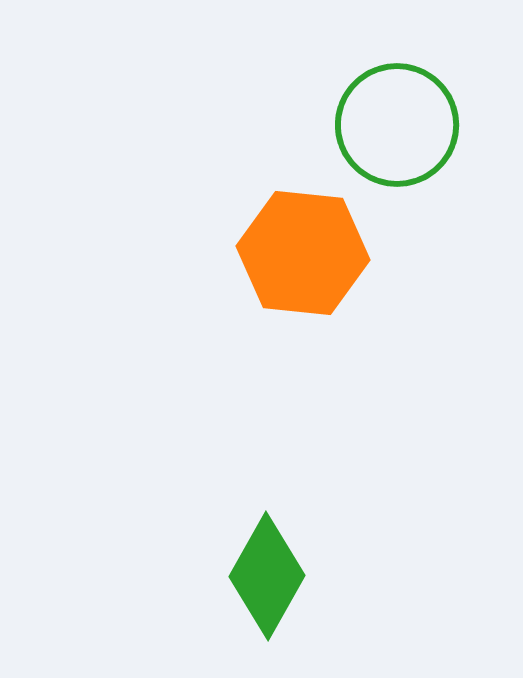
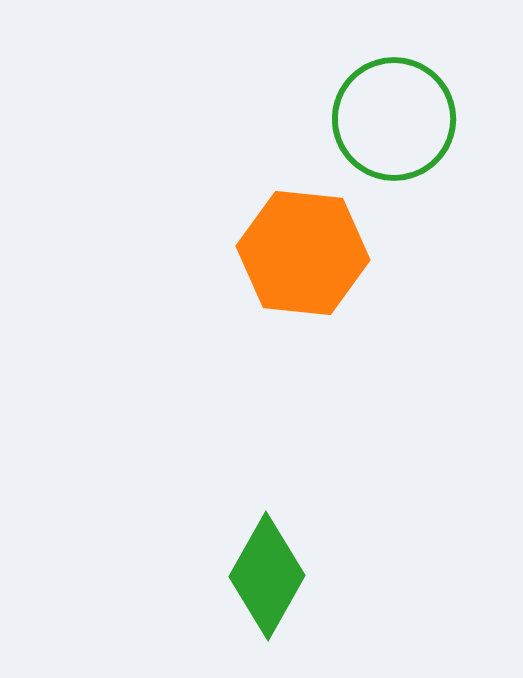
green circle: moved 3 px left, 6 px up
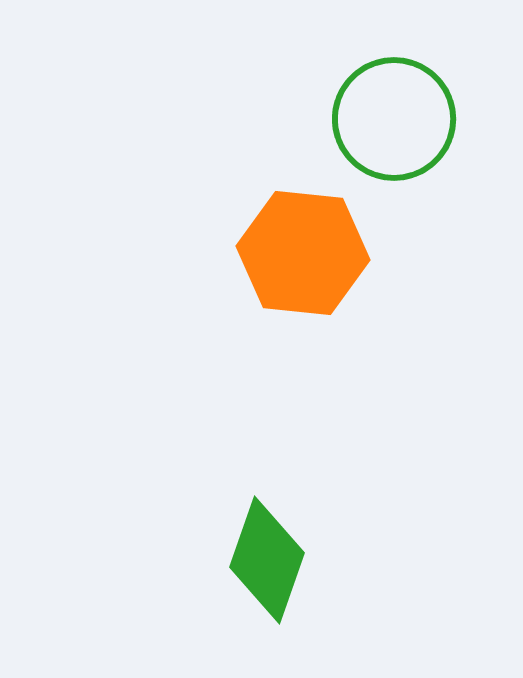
green diamond: moved 16 px up; rotated 10 degrees counterclockwise
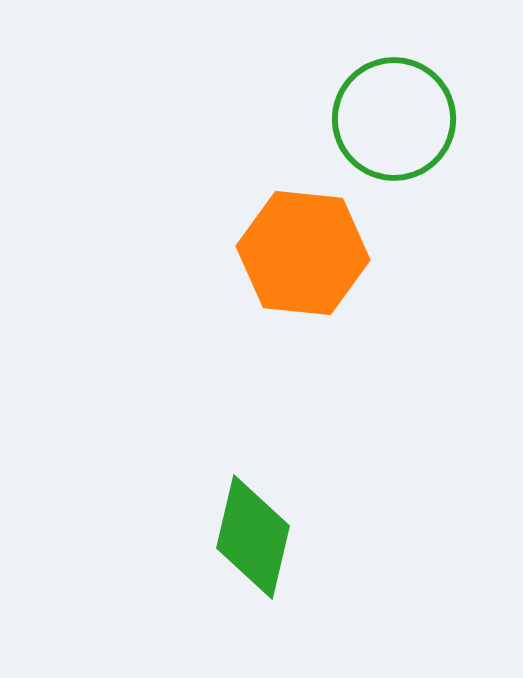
green diamond: moved 14 px left, 23 px up; rotated 6 degrees counterclockwise
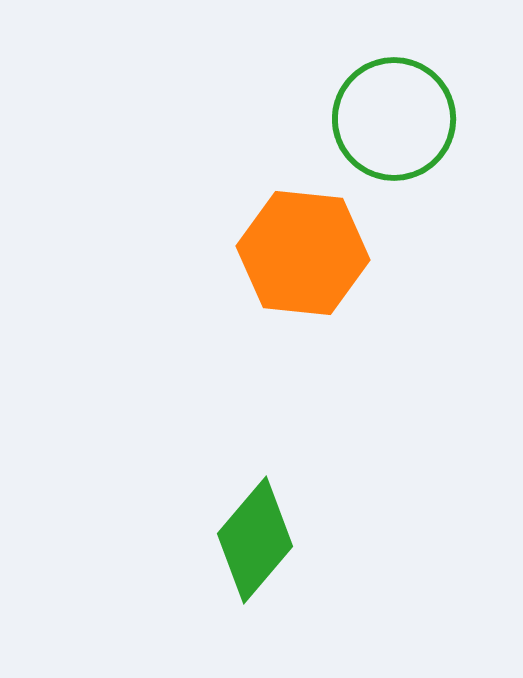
green diamond: moved 2 px right, 3 px down; rotated 27 degrees clockwise
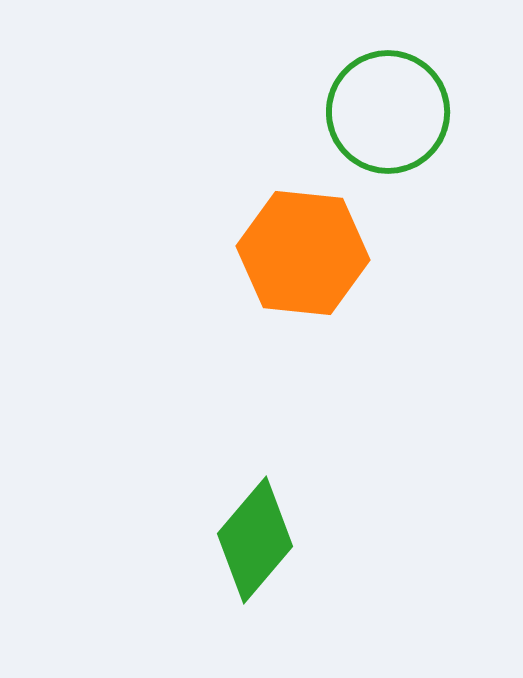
green circle: moved 6 px left, 7 px up
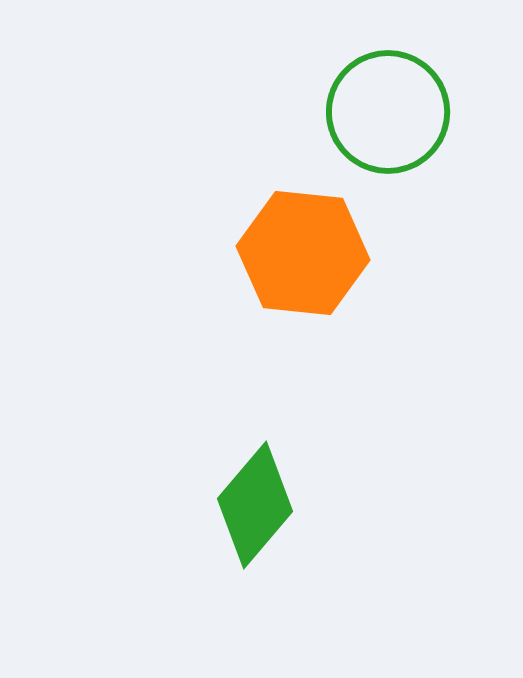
green diamond: moved 35 px up
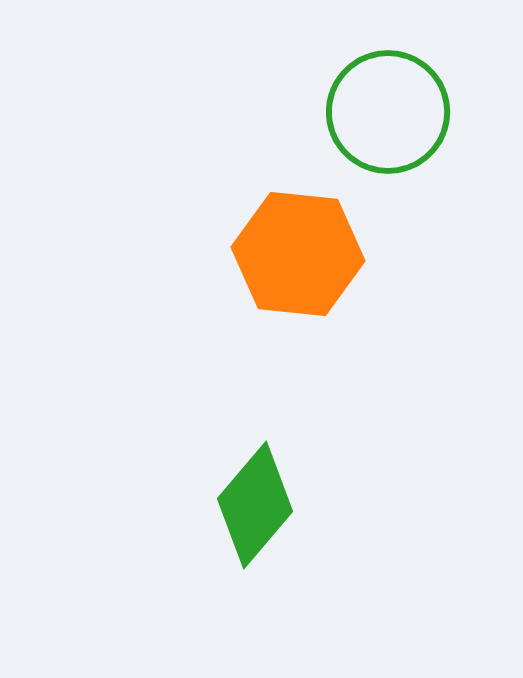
orange hexagon: moved 5 px left, 1 px down
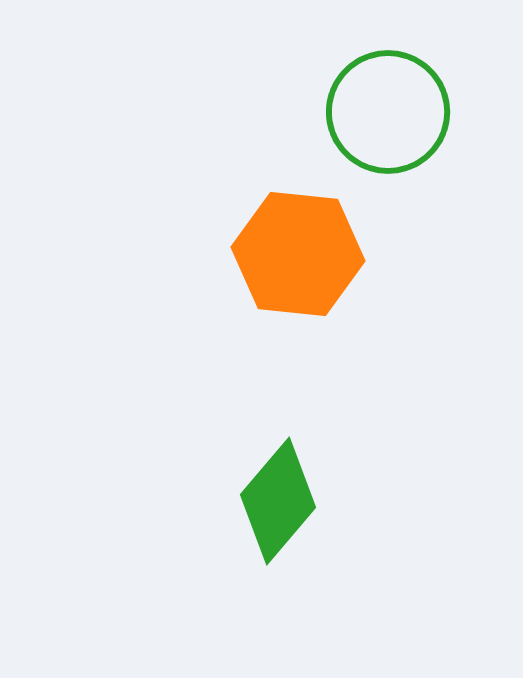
green diamond: moved 23 px right, 4 px up
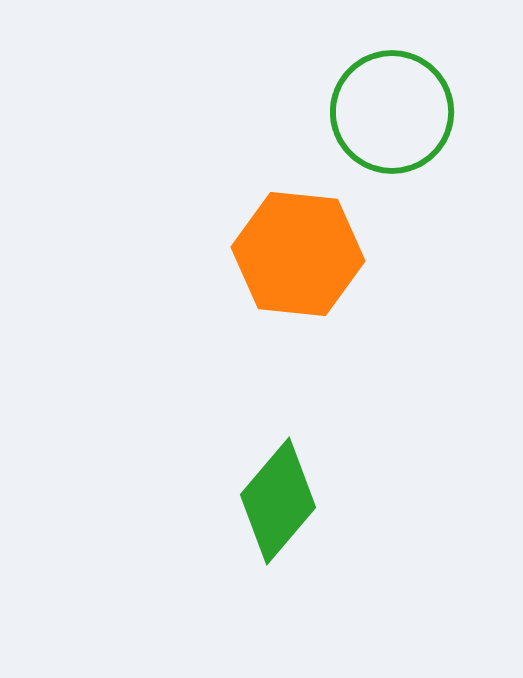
green circle: moved 4 px right
